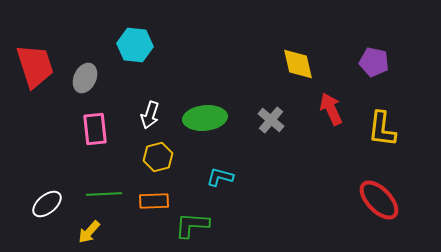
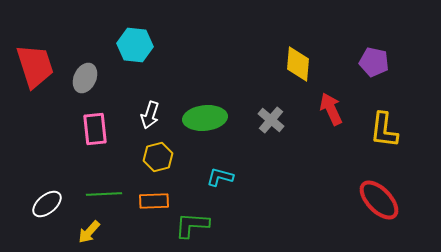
yellow diamond: rotated 18 degrees clockwise
yellow L-shape: moved 2 px right, 1 px down
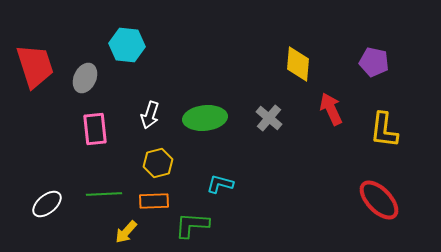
cyan hexagon: moved 8 px left
gray cross: moved 2 px left, 2 px up
yellow hexagon: moved 6 px down
cyan L-shape: moved 7 px down
yellow arrow: moved 37 px right
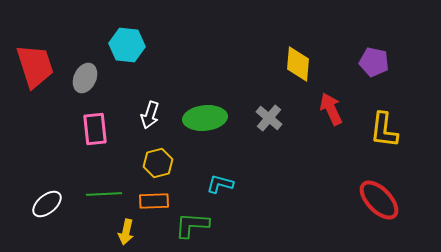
yellow arrow: rotated 30 degrees counterclockwise
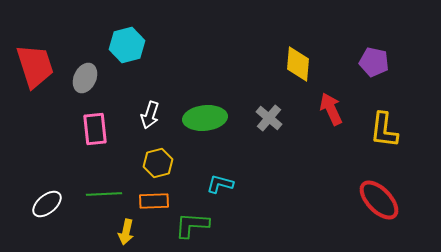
cyan hexagon: rotated 20 degrees counterclockwise
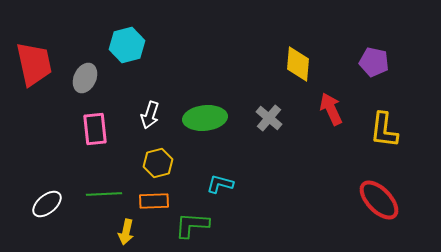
red trapezoid: moved 1 px left, 2 px up; rotated 6 degrees clockwise
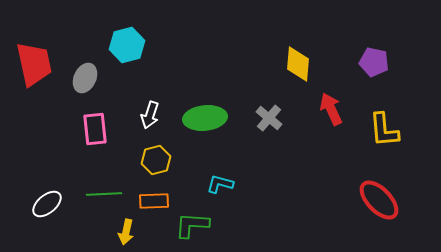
yellow L-shape: rotated 12 degrees counterclockwise
yellow hexagon: moved 2 px left, 3 px up
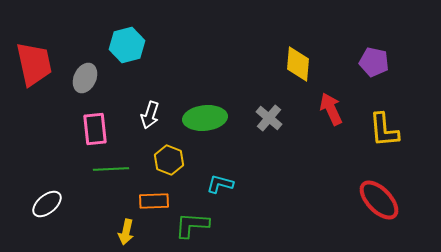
yellow hexagon: moved 13 px right; rotated 24 degrees counterclockwise
green line: moved 7 px right, 25 px up
